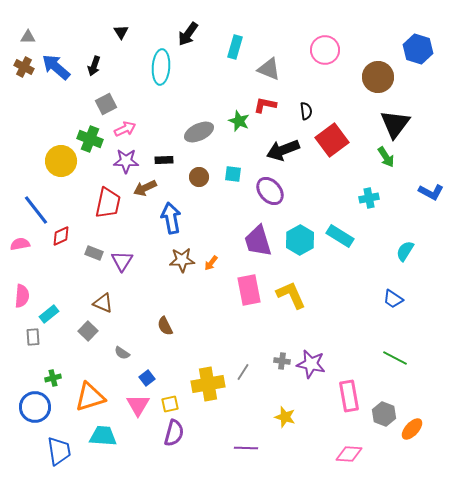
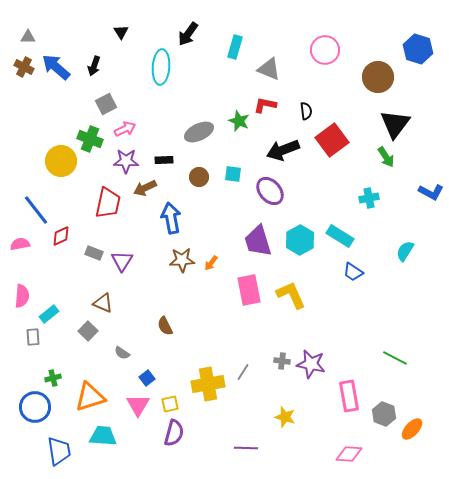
blue trapezoid at (393, 299): moved 40 px left, 27 px up
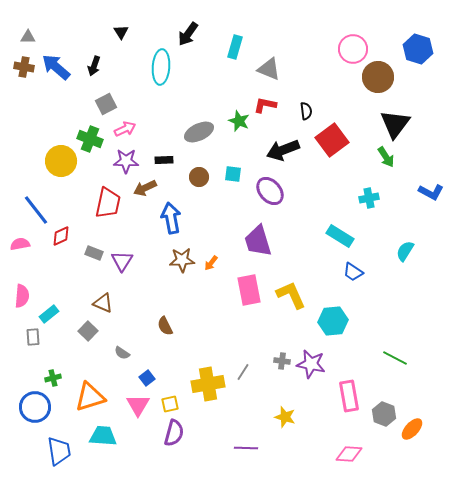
pink circle at (325, 50): moved 28 px right, 1 px up
brown cross at (24, 67): rotated 18 degrees counterclockwise
cyan hexagon at (300, 240): moved 33 px right, 81 px down; rotated 24 degrees clockwise
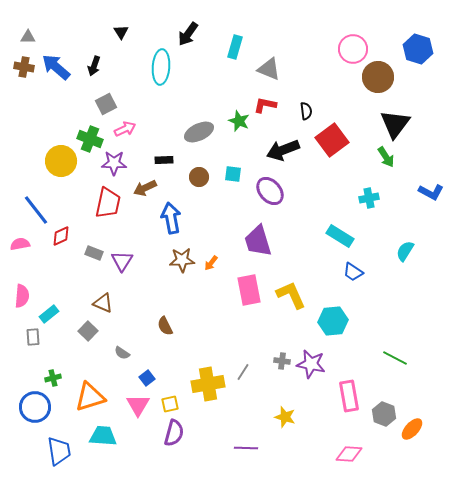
purple star at (126, 161): moved 12 px left, 2 px down
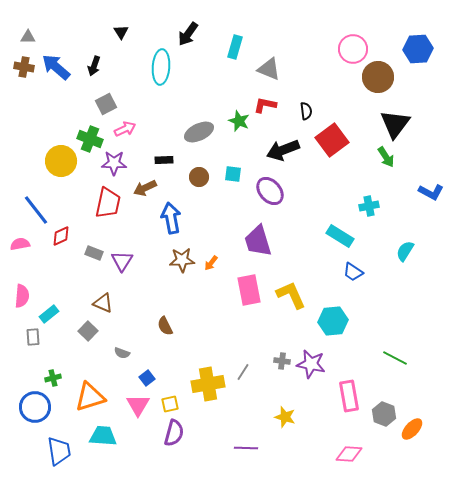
blue hexagon at (418, 49): rotated 20 degrees counterclockwise
cyan cross at (369, 198): moved 8 px down
gray semicircle at (122, 353): rotated 14 degrees counterclockwise
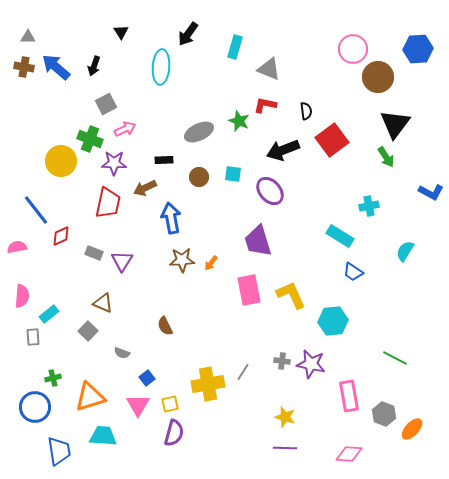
pink semicircle at (20, 244): moved 3 px left, 3 px down
purple line at (246, 448): moved 39 px right
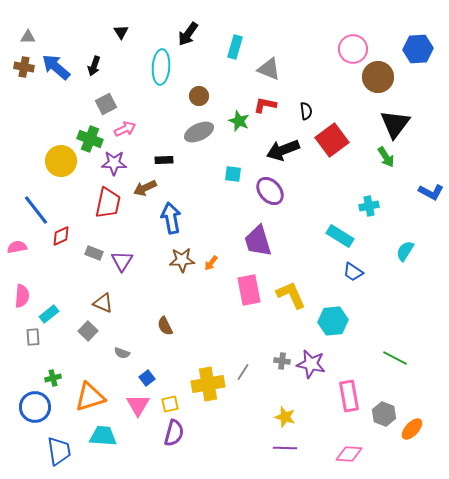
brown circle at (199, 177): moved 81 px up
